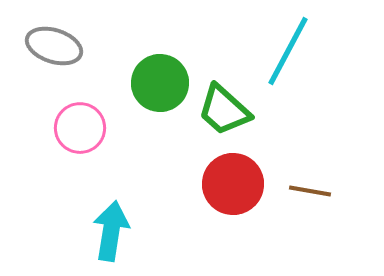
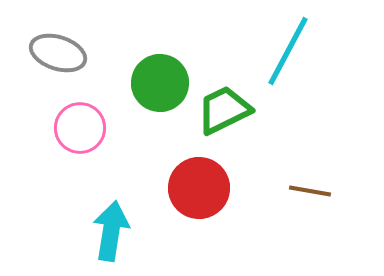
gray ellipse: moved 4 px right, 7 px down
green trapezoid: rotated 112 degrees clockwise
red circle: moved 34 px left, 4 px down
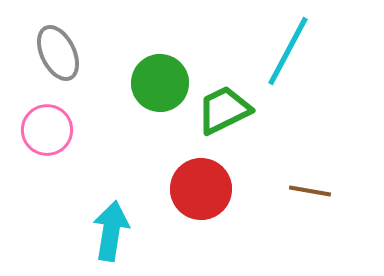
gray ellipse: rotated 46 degrees clockwise
pink circle: moved 33 px left, 2 px down
red circle: moved 2 px right, 1 px down
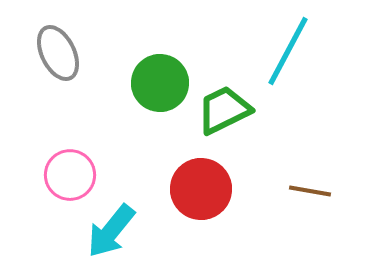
pink circle: moved 23 px right, 45 px down
cyan arrow: rotated 150 degrees counterclockwise
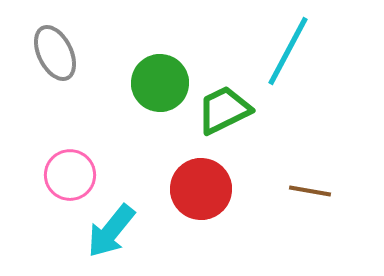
gray ellipse: moved 3 px left
